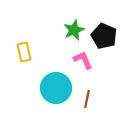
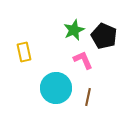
brown line: moved 1 px right, 2 px up
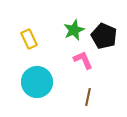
yellow rectangle: moved 5 px right, 13 px up; rotated 12 degrees counterclockwise
cyan circle: moved 19 px left, 6 px up
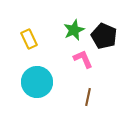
pink L-shape: moved 1 px up
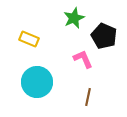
green star: moved 12 px up
yellow rectangle: rotated 42 degrees counterclockwise
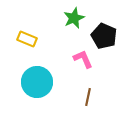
yellow rectangle: moved 2 px left
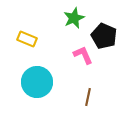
pink L-shape: moved 4 px up
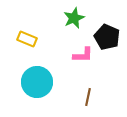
black pentagon: moved 3 px right, 1 px down
pink L-shape: rotated 115 degrees clockwise
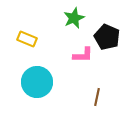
brown line: moved 9 px right
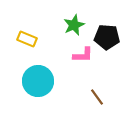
green star: moved 7 px down
black pentagon: rotated 20 degrees counterclockwise
cyan circle: moved 1 px right, 1 px up
brown line: rotated 48 degrees counterclockwise
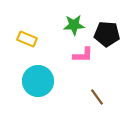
green star: rotated 20 degrees clockwise
black pentagon: moved 3 px up
